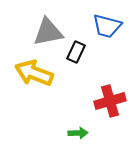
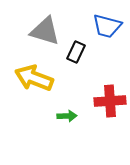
gray triangle: moved 3 px left, 1 px up; rotated 28 degrees clockwise
yellow arrow: moved 5 px down
red cross: rotated 12 degrees clockwise
green arrow: moved 11 px left, 17 px up
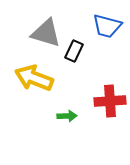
gray triangle: moved 1 px right, 2 px down
black rectangle: moved 2 px left, 1 px up
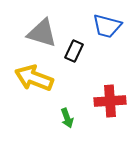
gray triangle: moved 4 px left
green arrow: moved 2 px down; rotated 72 degrees clockwise
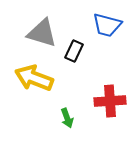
blue trapezoid: moved 1 px up
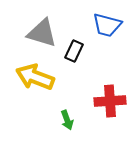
yellow arrow: moved 1 px right, 1 px up
green arrow: moved 2 px down
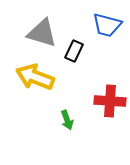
red cross: rotated 8 degrees clockwise
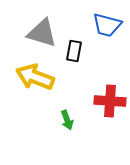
black rectangle: rotated 15 degrees counterclockwise
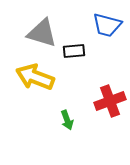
black rectangle: rotated 75 degrees clockwise
red cross: rotated 24 degrees counterclockwise
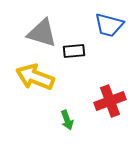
blue trapezoid: moved 2 px right
